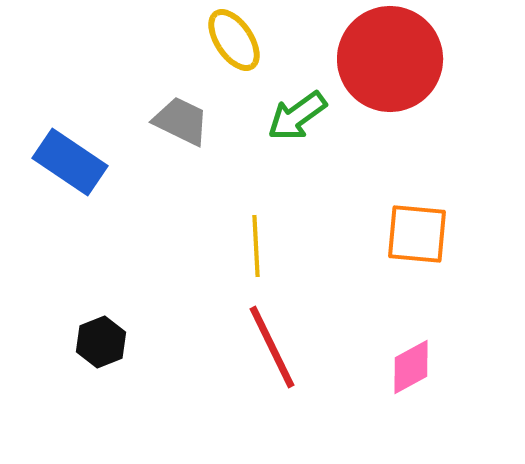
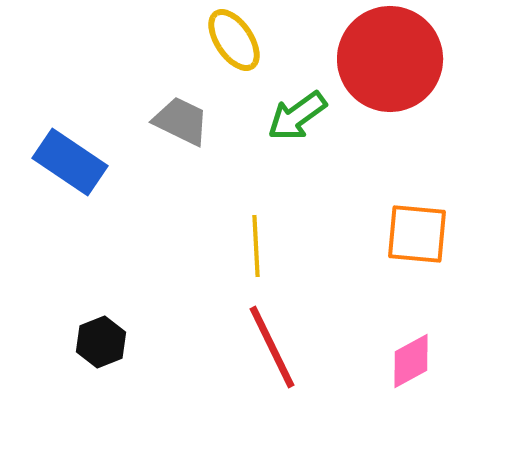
pink diamond: moved 6 px up
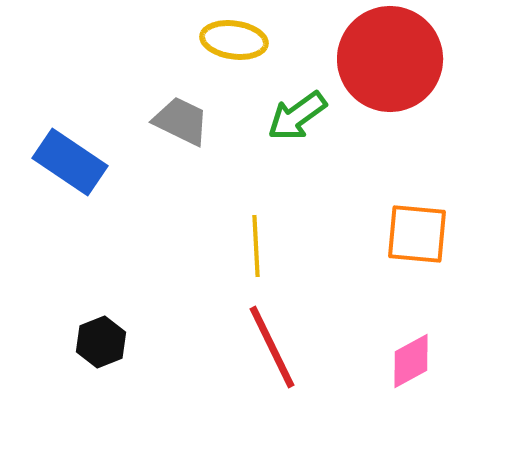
yellow ellipse: rotated 48 degrees counterclockwise
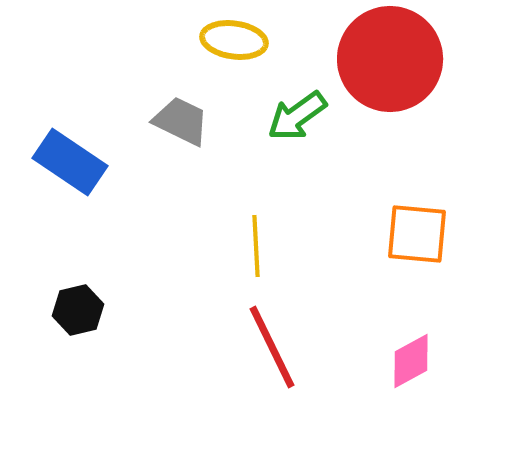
black hexagon: moved 23 px left, 32 px up; rotated 9 degrees clockwise
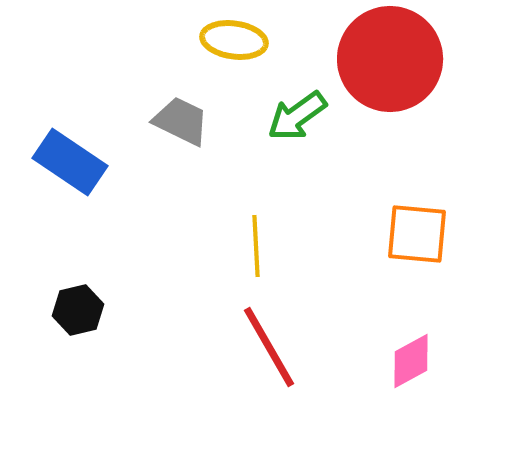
red line: moved 3 px left; rotated 4 degrees counterclockwise
